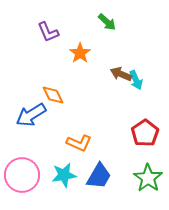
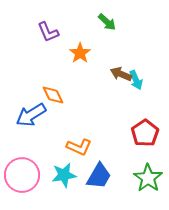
orange L-shape: moved 4 px down
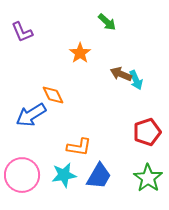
purple L-shape: moved 26 px left
red pentagon: moved 2 px right, 1 px up; rotated 16 degrees clockwise
orange L-shape: rotated 15 degrees counterclockwise
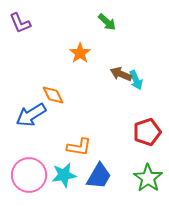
purple L-shape: moved 2 px left, 9 px up
pink circle: moved 7 px right
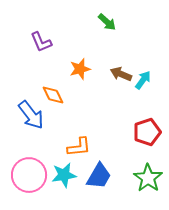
purple L-shape: moved 21 px right, 19 px down
orange star: moved 16 px down; rotated 20 degrees clockwise
cyan arrow: moved 7 px right; rotated 120 degrees counterclockwise
blue arrow: rotated 96 degrees counterclockwise
orange L-shape: rotated 15 degrees counterclockwise
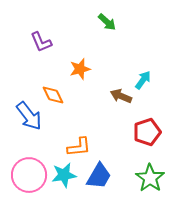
brown arrow: moved 22 px down
blue arrow: moved 2 px left, 1 px down
green star: moved 2 px right
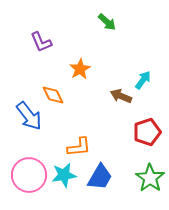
orange star: rotated 15 degrees counterclockwise
blue trapezoid: moved 1 px right, 1 px down
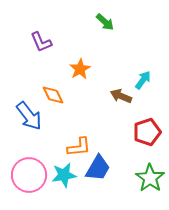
green arrow: moved 2 px left
blue trapezoid: moved 2 px left, 9 px up
